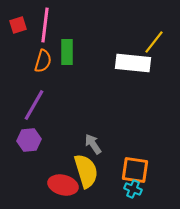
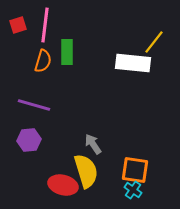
purple line: rotated 76 degrees clockwise
cyan cross: moved 1 px down; rotated 12 degrees clockwise
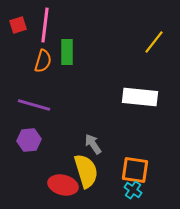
white rectangle: moved 7 px right, 34 px down
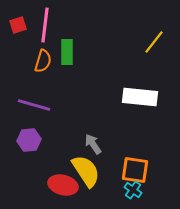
yellow semicircle: rotated 16 degrees counterclockwise
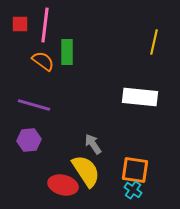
red square: moved 2 px right, 1 px up; rotated 18 degrees clockwise
yellow line: rotated 25 degrees counterclockwise
orange semicircle: rotated 70 degrees counterclockwise
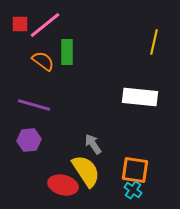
pink line: rotated 44 degrees clockwise
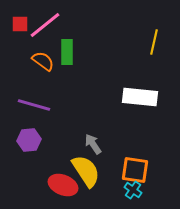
red ellipse: rotated 8 degrees clockwise
